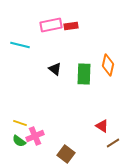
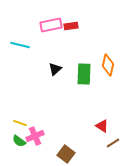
black triangle: rotated 40 degrees clockwise
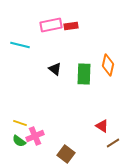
black triangle: rotated 40 degrees counterclockwise
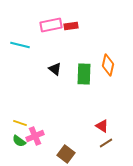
brown line: moved 7 px left
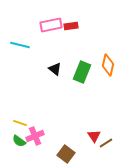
green rectangle: moved 2 px left, 2 px up; rotated 20 degrees clockwise
red triangle: moved 8 px left, 10 px down; rotated 24 degrees clockwise
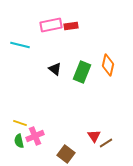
green semicircle: rotated 40 degrees clockwise
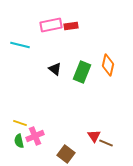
brown line: rotated 56 degrees clockwise
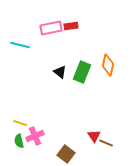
pink rectangle: moved 3 px down
black triangle: moved 5 px right, 3 px down
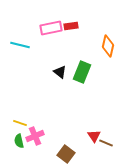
orange diamond: moved 19 px up
